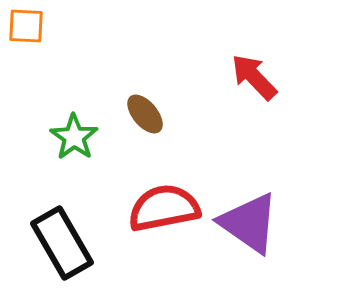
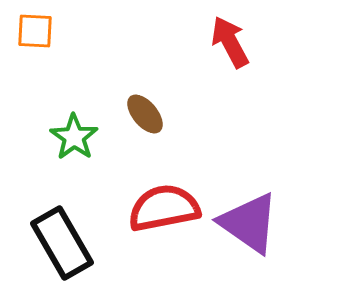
orange square: moved 9 px right, 5 px down
red arrow: moved 24 px left, 35 px up; rotated 16 degrees clockwise
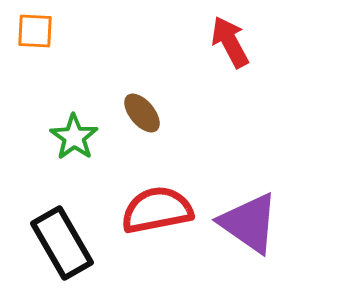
brown ellipse: moved 3 px left, 1 px up
red semicircle: moved 7 px left, 2 px down
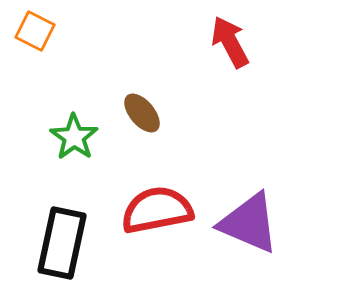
orange square: rotated 24 degrees clockwise
purple triangle: rotated 12 degrees counterclockwise
black rectangle: rotated 42 degrees clockwise
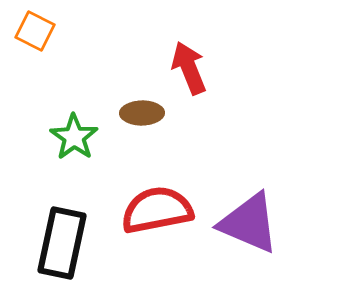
red arrow: moved 41 px left, 26 px down; rotated 6 degrees clockwise
brown ellipse: rotated 51 degrees counterclockwise
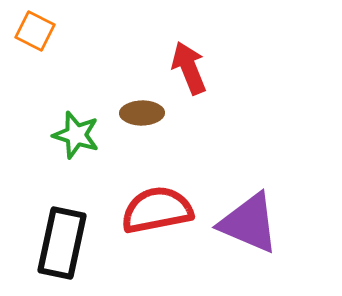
green star: moved 2 px right, 2 px up; rotated 18 degrees counterclockwise
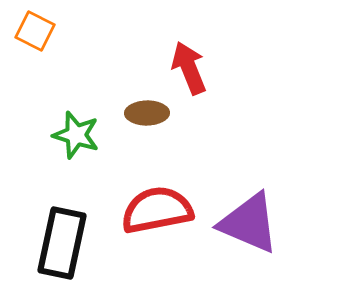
brown ellipse: moved 5 px right
